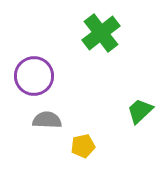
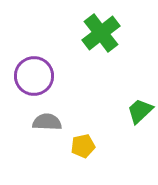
gray semicircle: moved 2 px down
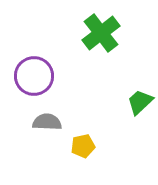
green trapezoid: moved 9 px up
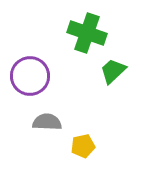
green cross: moved 14 px left; rotated 33 degrees counterclockwise
purple circle: moved 4 px left
green trapezoid: moved 27 px left, 31 px up
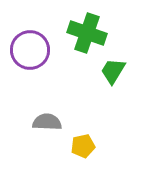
green trapezoid: rotated 16 degrees counterclockwise
purple circle: moved 26 px up
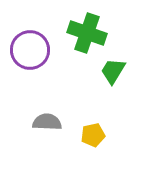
yellow pentagon: moved 10 px right, 11 px up
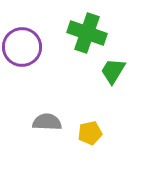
purple circle: moved 8 px left, 3 px up
yellow pentagon: moved 3 px left, 2 px up
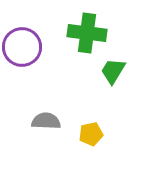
green cross: rotated 12 degrees counterclockwise
gray semicircle: moved 1 px left, 1 px up
yellow pentagon: moved 1 px right, 1 px down
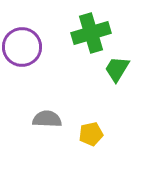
green cross: moved 4 px right; rotated 24 degrees counterclockwise
green trapezoid: moved 4 px right, 2 px up
gray semicircle: moved 1 px right, 2 px up
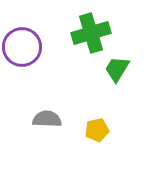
yellow pentagon: moved 6 px right, 4 px up
